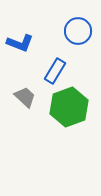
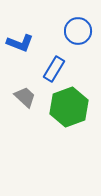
blue rectangle: moved 1 px left, 2 px up
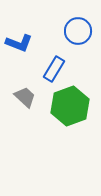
blue L-shape: moved 1 px left
green hexagon: moved 1 px right, 1 px up
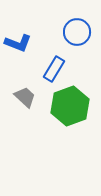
blue circle: moved 1 px left, 1 px down
blue L-shape: moved 1 px left
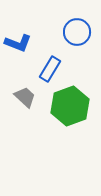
blue rectangle: moved 4 px left
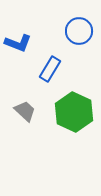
blue circle: moved 2 px right, 1 px up
gray trapezoid: moved 14 px down
green hexagon: moved 4 px right, 6 px down; rotated 15 degrees counterclockwise
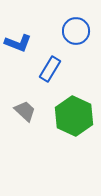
blue circle: moved 3 px left
green hexagon: moved 4 px down
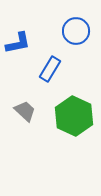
blue L-shape: rotated 32 degrees counterclockwise
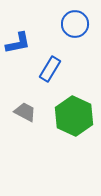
blue circle: moved 1 px left, 7 px up
gray trapezoid: moved 1 px down; rotated 15 degrees counterclockwise
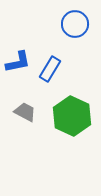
blue L-shape: moved 19 px down
green hexagon: moved 2 px left
